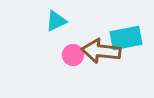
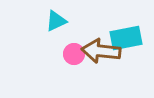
pink circle: moved 1 px right, 1 px up
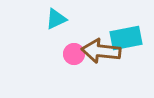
cyan triangle: moved 2 px up
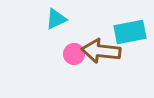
cyan rectangle: moved 4 px right, 6 px up
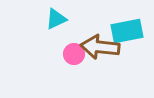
cyan rectangle: moved 3 px left, 1 px up
brown arrow: moved 1 px left, 4 px up
